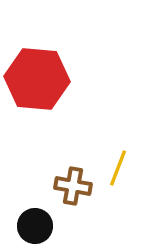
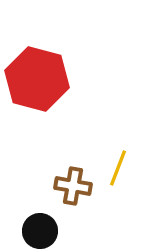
red hexagon: rotated 10 degrees clockwise
black circle: moved 5 px right, 5 px down
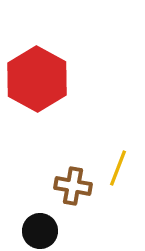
red hexagon: rotated 14 degrees clockwise
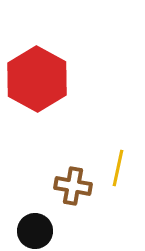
yellow line: rotated 9 degrees counterclockwise
black circle: moved 5 px left
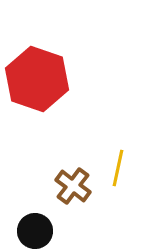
red hexagon: rotated 10 degrees counterclockwise
brown cross: rotated 27 degrees clockwise
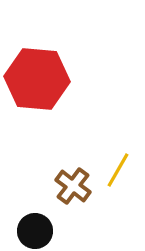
red hexagon: rotated 14 degrees counterclockwise
yellow line: moved 2 px down; rotated 18 degrees clockwise
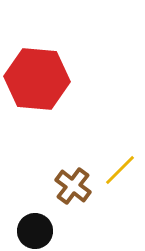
yellow line: moved 2 px right; rotated 15 degrees clockwise
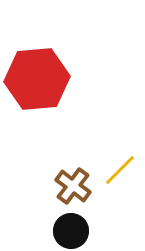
red hexagon: rotated 10 degrees counterclockwise
black circle: moved 36 px right
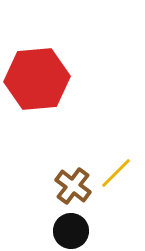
yellow line: moved 4 px left, 3 px down
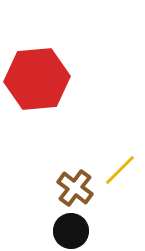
yellow line: moved 4 px right, 3 px up
brown cross: moved 2 px right, 2 px down
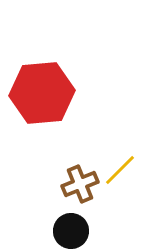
red hexagon: moved 5 px right, 14 px down
brown cross: moved 5 px right, 4 px up; rotated 30 degrees clockwise
